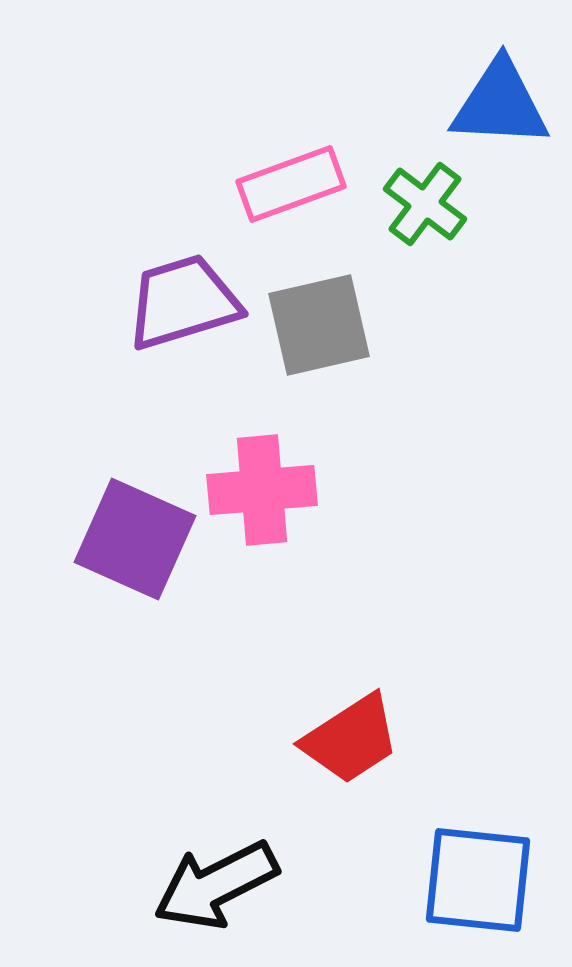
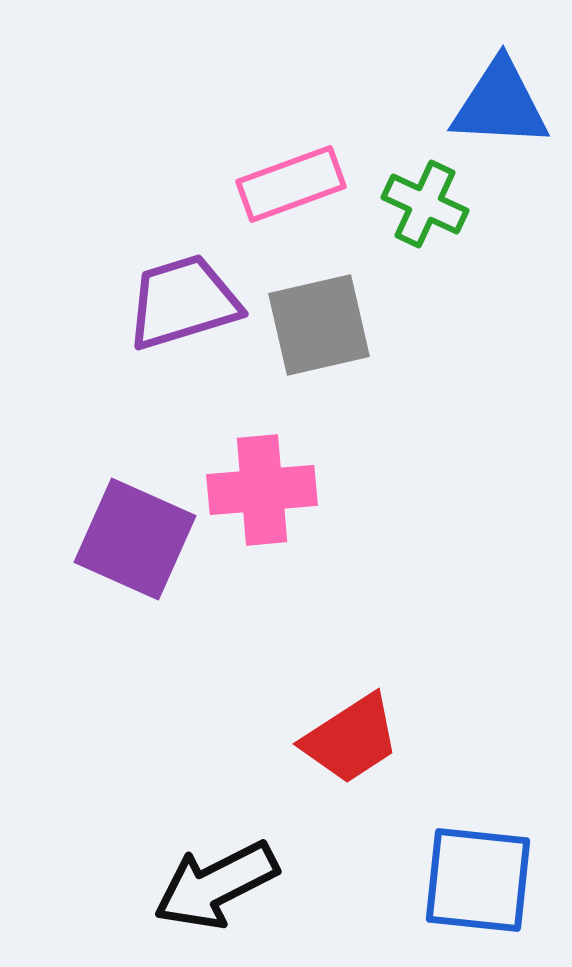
green cross: rotated 12 degrees counterclockwise
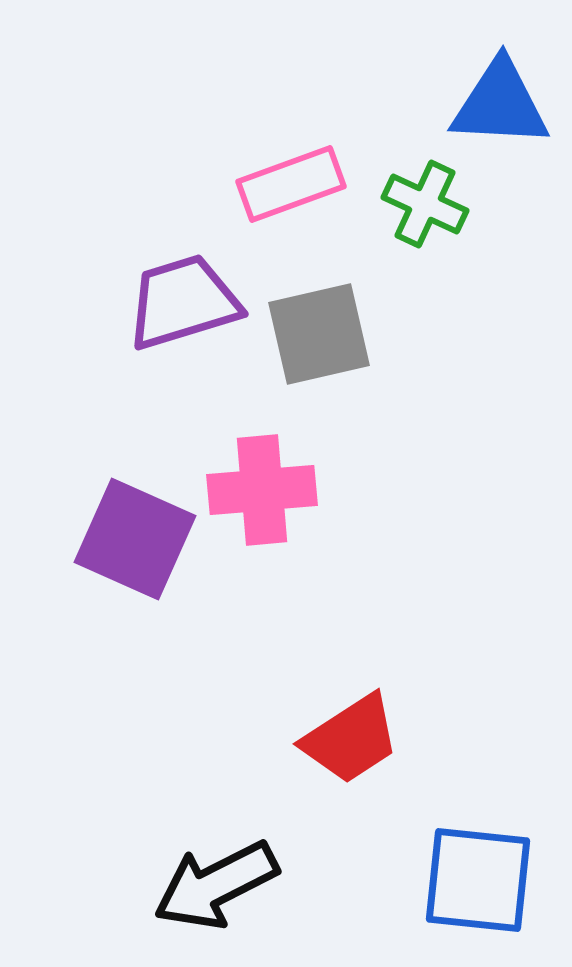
gray square: moved 9 px down
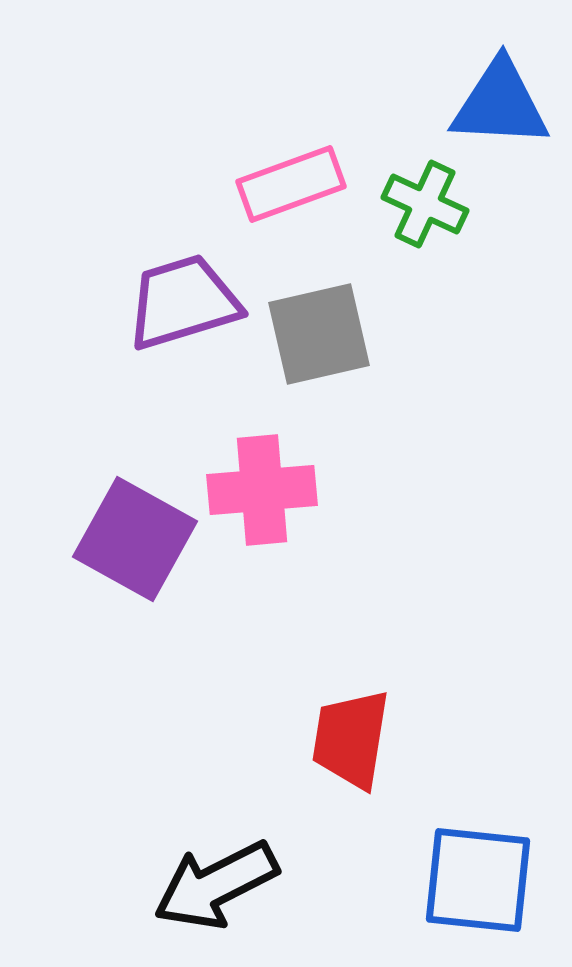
purple square: rotated 5 degrees clockwise
red trapezoid: rotated 132 degrees clockwise
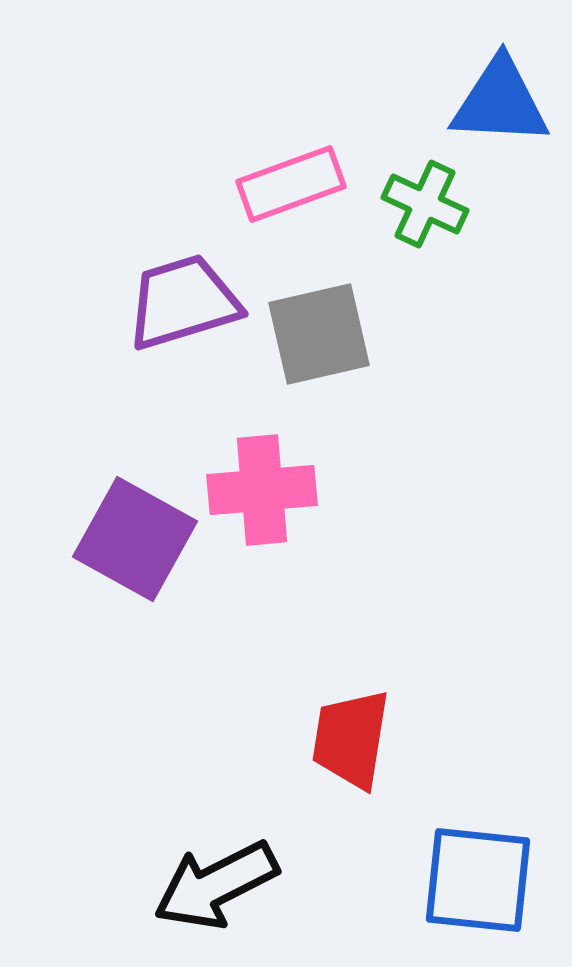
blue triangle: moved 2 px up
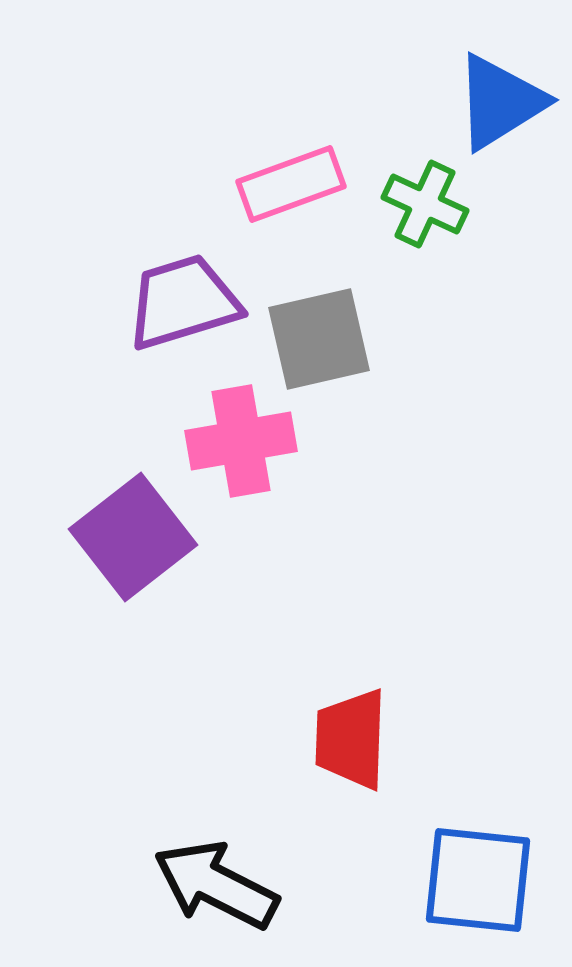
blue triangle: rotated 35 degrees counterclockwise
gray square: moved 5 px down
pink cross: moved 21 px left, 49 px up; rotated 5 degrees counterclockwise
purple square: moved 2 px left, 2 px up; rotated 23 degrees clockwise
red trapezoid: rotated 7 degrees counterclockwise
black arrow: rotated 54 degrees clockwise
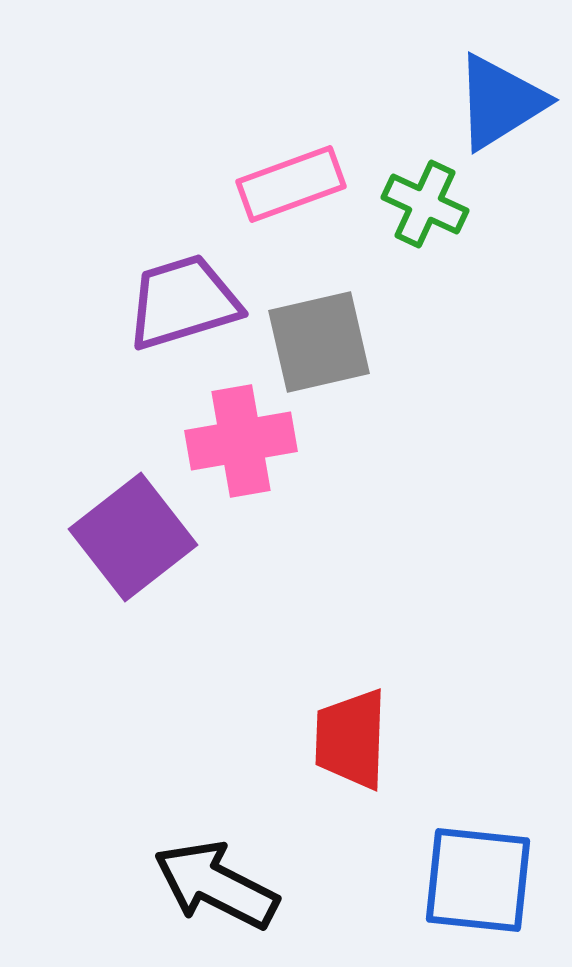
gray square: moved 3 px down
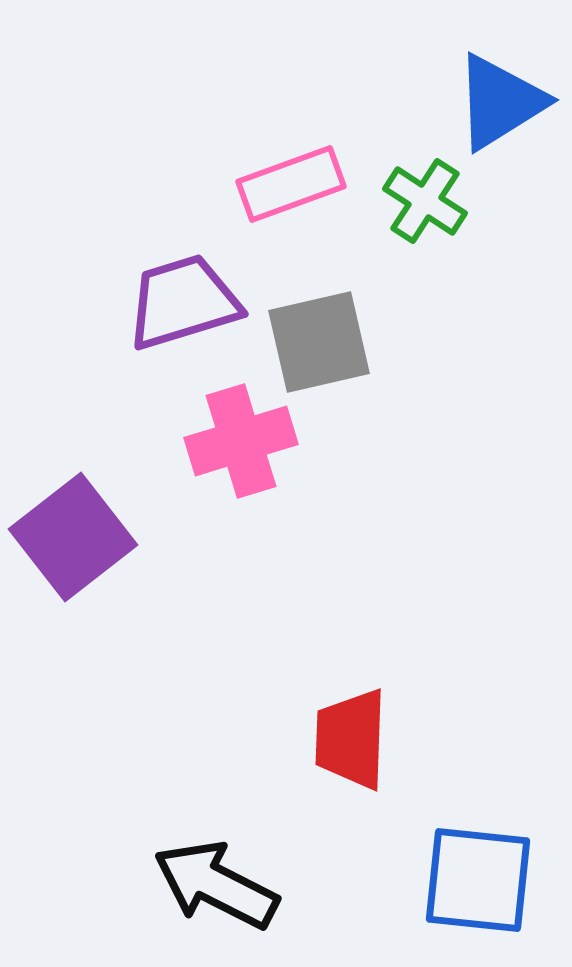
green cross: moved 3 px up; rotated 8 degrees clockwise
pink cross: rotated 7 degrees counterclockwise
purple square: moved 60 px left
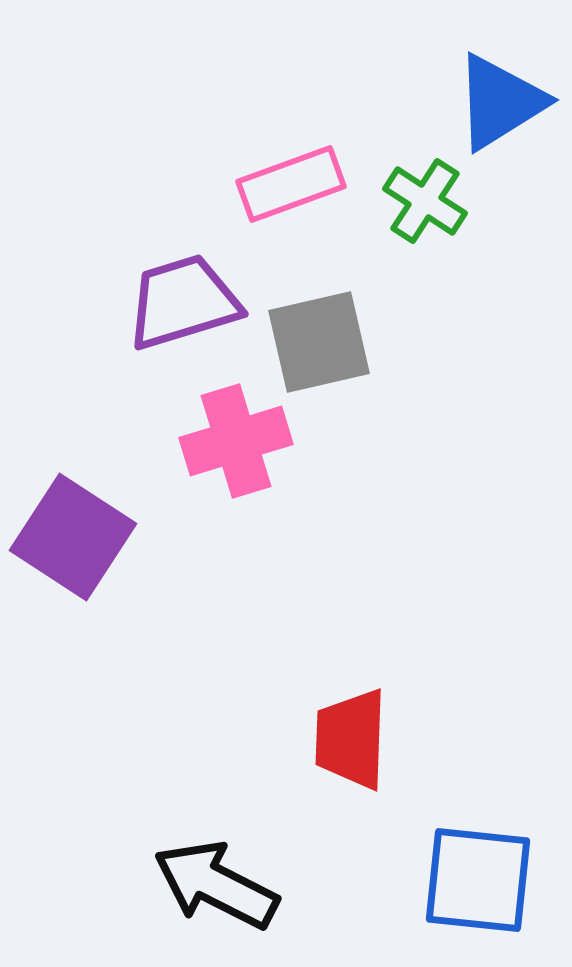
pink cross: moved 5 px left
purple square: rotated 19 degrees counterclockwise
